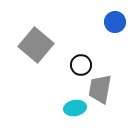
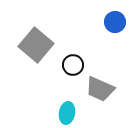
black circle: moved 8 px left
gray trapezoid: rotated 76 degrees counterclockwise
cyan ellipse: moved 8 px left, 5 px down; rotated 70 degrees counterclockwise
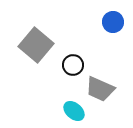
blue circle: moved 2 px left
cyan ellipse: moved 7 px right, 2 px up; rotated 60 degrees counterclockwise
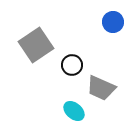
gray square: rotated 16 degrees clockwise
black circle: moved 1 px left
gray trapezoid: moved 1 px right, 1 px up
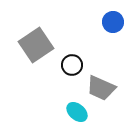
cyan ellipse: moved 3 px right, 1 px down
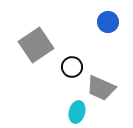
blue circle: moved 5 px left
black circle: moved 2 px down
cyan ellipse: rotated 65 degrees clockwise
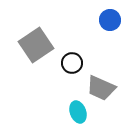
blue circle: moved 2 px right, 2 px up
black circle: moved 4 px up
cyan ellipse: moved 1 px right; rotated 35 degrees counterclockwise
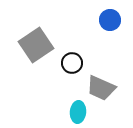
cyan ellipse: rotated 25 degrees clockwise
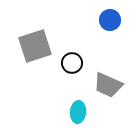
gray square: moved 1 px left, 1 px down; rotated 16 degrees clockwise
gray trapezoid: moved 7 px right, 3 px up
